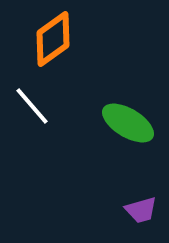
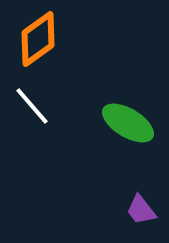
orange diamond: moved 15 px left
purple trapezoid: rotated 68 degrees clockwise
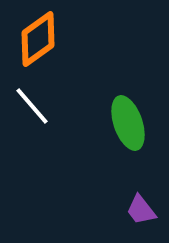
green ellipse: rotated 40 degrees clockwise
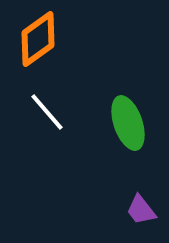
white line: moved 15 px right, 6 px down
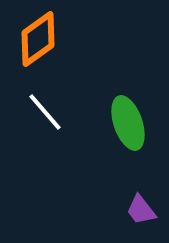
white line: moved 2 px left
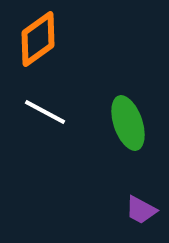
white line: rotated 21 degrees counterclockwise
purple trapezoid: rotated 24 degrees counterclockwise
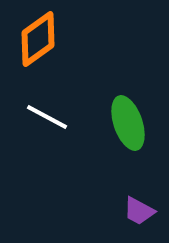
white line: moved 2 px right, 5 px down
purple trapezoid: moved 2 px left, 1 px down
